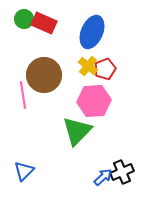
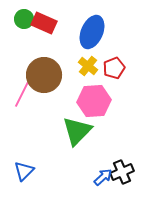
red pentagon: moved 9 px right, 1 px up
pink line: moved 1 px left, 1 px up; rotated 36 degrees clockwise
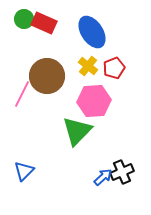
blue ellipse: rotated 56 degrees counterclockwise
brown circle: moved 3 px right, 1 px down
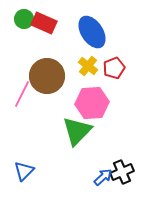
pink hexagon: moved 2 px left, 2 px down
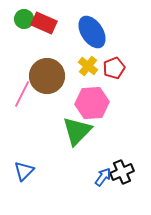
blue arrow: rotated 12 degrees counterclockwise
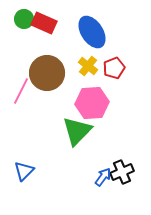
brown circle: moved 3 px up
pink line: moved 1 px left, 3 px up
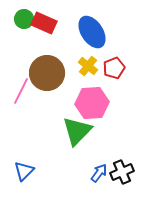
blue arrow: moved 4 px left, 4 px up
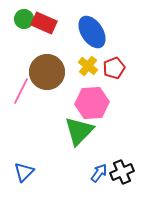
brown circle: moved 1 px up
green triangle: moved 2 px right
blue triangle: moved 1 px down
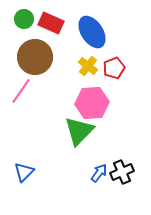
red rectangle: moved 7 px right
brown circle: moved 12 px left, 15 px up
pink line: rotated 8 degrees clockwise
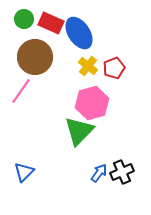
blue ellipse: moved 13 px left, 1 px down
pink hexagon: rotated 12 degrees counterclockwise
